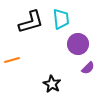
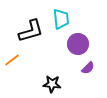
black L-shape: moved 9 px down
orange line: rotated 21 degrees counterclockwise
black star: rotated 24 degrees counterclockwise
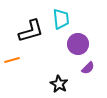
orange line: rotated 21 degrees clockwise
black star: moved 7 px right; rotated 24 degrees clockwise
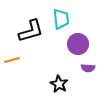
purple semicircle: rotated 48 degrees clockwise
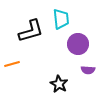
orange line: moved 4 px down
purple semicircle: moved 2 px down
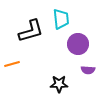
black star: rotated 30 degrees counterclockwise
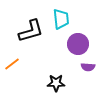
orange line: rotated 21 degrees counterclockwise
purple semicircle: moved 3 px up
black star: moved 3 px left, 1 px up
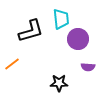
purple circle: moved 5 px up
black star: moved 3 px right
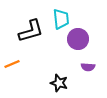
orange line: rotated 14 degrees clockwise
black star: rotated 18 degrees clockwise
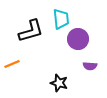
purple semicircle: moved 2 px right, 1 px up
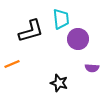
purple semicircle: moved 2 px right, 2 px down
